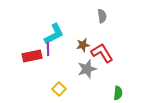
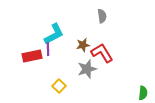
yellow square: moved 3 px up
green semicircle: moved 25 px right
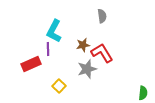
cyan L-shape: moved 3 px up; rotated 145 degrees clockwise
red rectangle: moved 1 px left, 8 px down; rotated 12 degrees counterclockwise
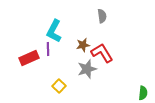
red rectangle: moved 2 px left, 6 px up
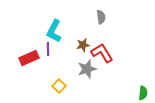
gray semicircle: moved 1 px left, 1 px down
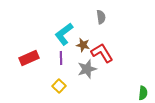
cyan L-shape: moved 10 px right, 3 px down; rotated 25 degrees clockwise
brown star: rotated 24 degrees clockwise
purple line: moved 13 px right, 9 px down
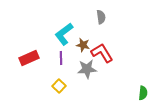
gray star: rotated 12 degrees clockwise
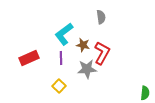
red L-shape: rotated 60 degrees clockwise
green semicircle: moved 2 px right
